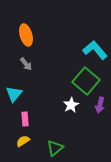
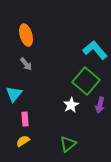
green triangle: moved 13 px right, 4 px up
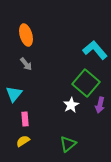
green square: moved 2 px down
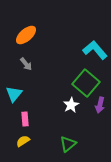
orange ellipse: rotated 65 degrees clockwise
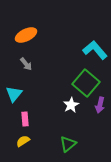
orange ellipse: rotated 15 degrees clockwise
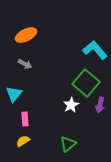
gray arrow: moved 1 px left; rotated 24 degrees counterclockwise
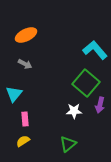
white star: moved 3 px right, 6 px down; rotated 28 degrees clockwise
